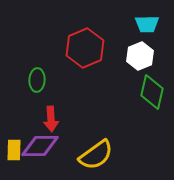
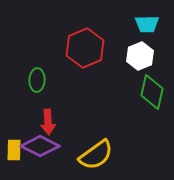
red arrow: moved 3 px left, 3 px down
purple diamond: rotated 27 degrees clockwise
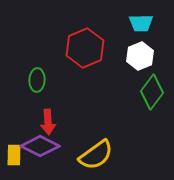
cyan trapezoid: moved 6 px left, 1 px up
green diamond: rotated 24 degrees clockwise
yellow rectangle: moved 5 px down
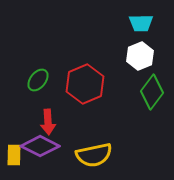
red hexagon: moved 36 px down
green ellipse: moved 1 px right; rotated 35 degrees clockwise
yellow semicircle: moved 2 px left; rotated 24 degrees clockwise
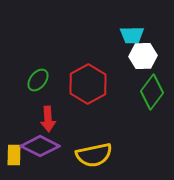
cyan trapezoid: moved 9 px left, 12 px down
white hexagon: moved 3 px right; rotated 20 degrees clockwise
red hexagon: moved 3 px right; rotated 6 degrees counterclockwise
red arrow: moved 3 px up
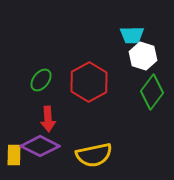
white hexagon: rotated 20 degrees clockwise
green ellipse: moved 3 px right
red hexagon: moved 1 px right, 2 px up
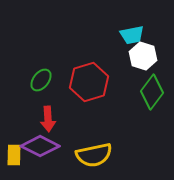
cyan trapezoid: rotated 10 degrees counterclockwise
red hexagon: rotated 12 degrees clockwise
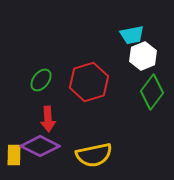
white hexagon: rotated 20 degrees clockwise
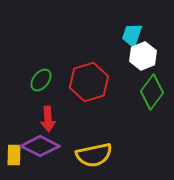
cyan trapezoid: rotated 120 degrees clockwise
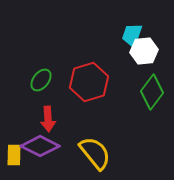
white hexagon: moved 1 px right, 5 px up; rotated 16 degrees clockwise
yellow semicircle: moved 1 px right, 2 px up; rotated 117 degrees counterclockwise
